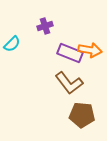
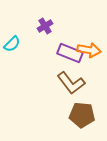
purple cross: rotated 14 degrees counterclockwise
orange arrow: moved 1 px left
brown L-shape: moved 2 px right
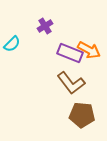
orange arrow: rotated 20 degrees clockwise
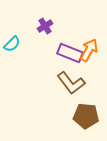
orange arrow: rotated 90 degrees counterclockwise
brown pentagon: moved 4 px right, 1 px down
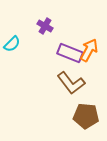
purple cross: rotated 28 degrees counterclockwise
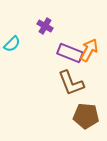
brown L-shape: rotated 16 degrees clockwise
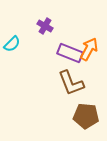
orange arrow: moved 1 px up
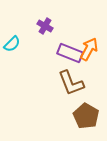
brown pentagon: rotated 25 degrees clockwise
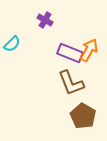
purple cross: moved 6 px up
orange arrow: moved 1 px down
brown pentagon: moved 3 px left
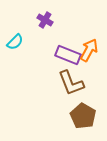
cyan semicircle: moved 3 px right, 2 px up
purple rectangle: moved 2 px left, 2 px down
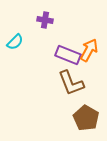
purple cross: rotated 21 degrees counterclockwise
brown pentagon: moved 3 px right, 2 px down
